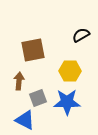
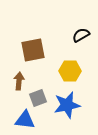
blue star: moved 3 px down; rotated 12 degrees counterclockwise
blue triangle: rotated 20 degrees counterclockwise
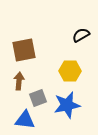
brown square: moved 9 px left
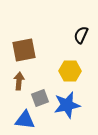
black semicircle: rotated 36 degrees counterclockwise
gray square: moved 2 px right
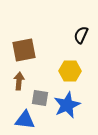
gray square: rotated 30 degrees clockwise
blue star: rotated 12 degrees counterclockwise
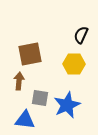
brown square: moved 6 px right, 4 px down
yellow hexagon: moved 4 px right, 7 px up
